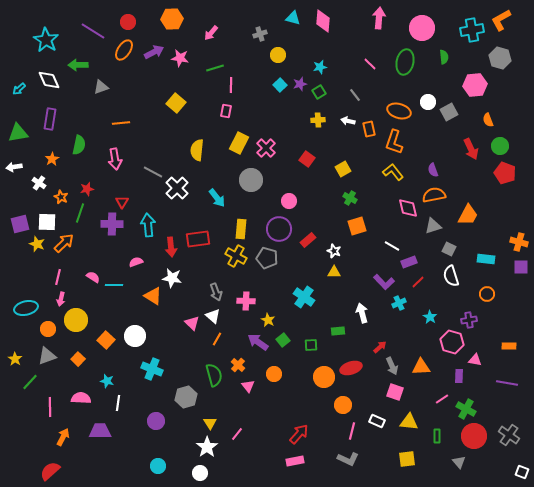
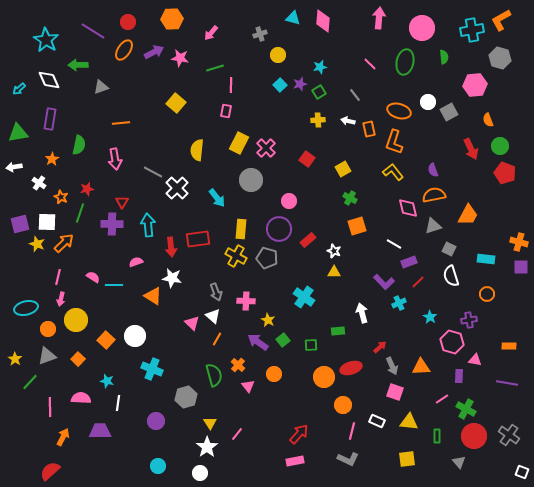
white line at (392, 246): moved 2 px right, 2 px up
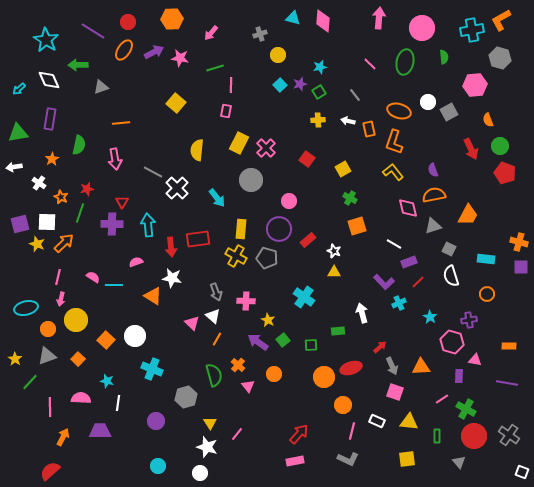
white star at (207, 447): rotated 20 degrees counterclockwise
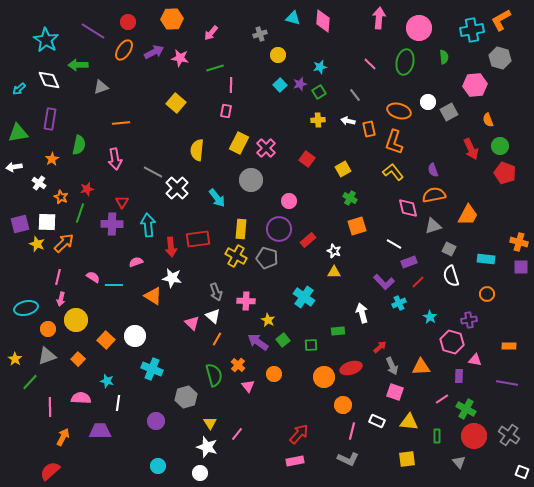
pink circle at (422, 28): moved 3 px left
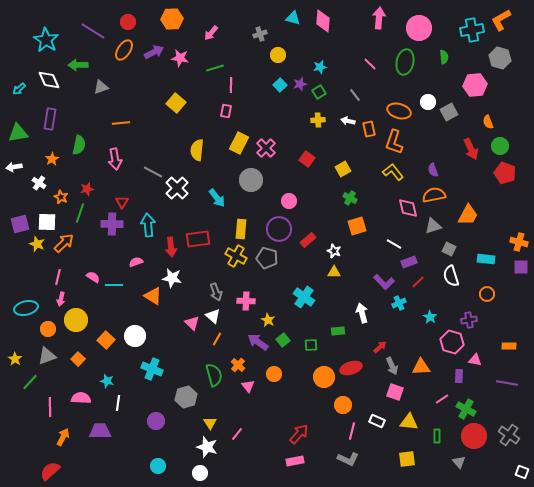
orange semicircle at (488, 120): moved 2 px down
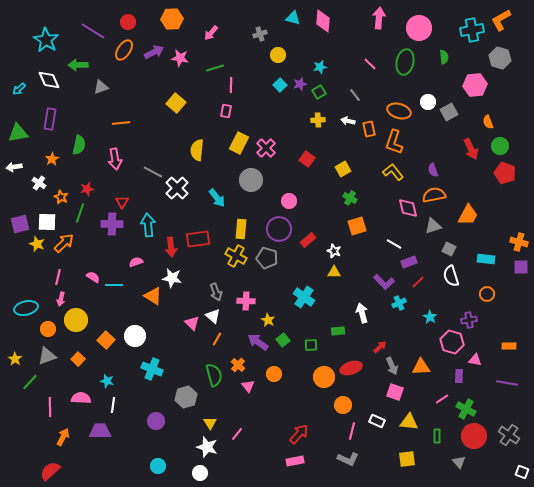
white line at (118, 403): moved 5 px left, 2 px down
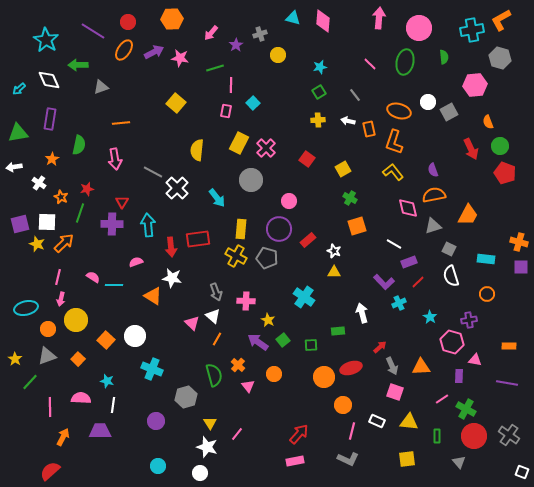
purple star at (300, 84): moved 64 px left, 39 px up; rotated 16 degrees counterclockwise
cyan square at (280, 85): moved 27 px left, 18 px down
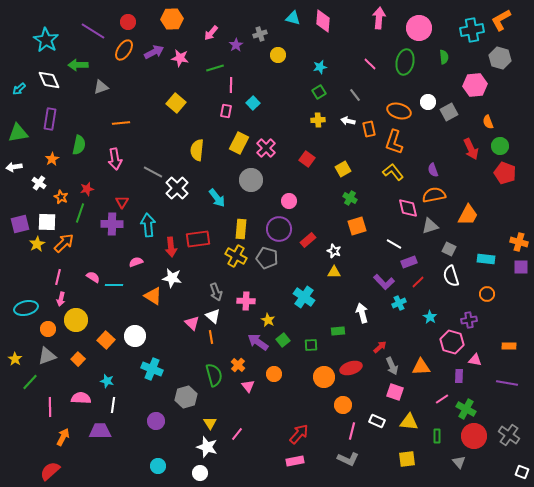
gray triangle at (433, 226): moved 3 px left
yellow star at (37, 244): rotated 21 degrees clockwise
orange line at (217, 339): moved 6 px left, 2 px up; rotated 40 degrees counterclockwise
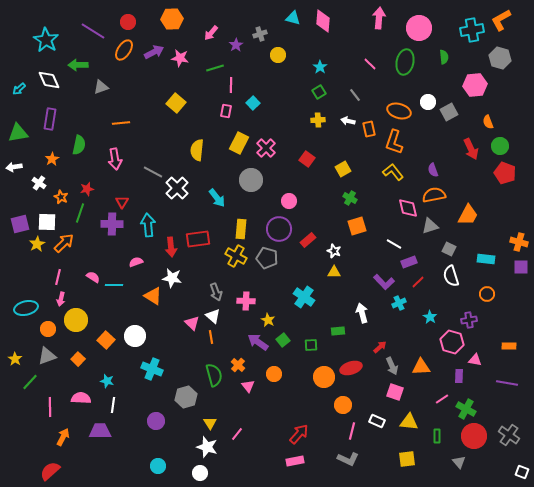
cyan star at (320, 67): rotated 24 degrees counterclockwise
